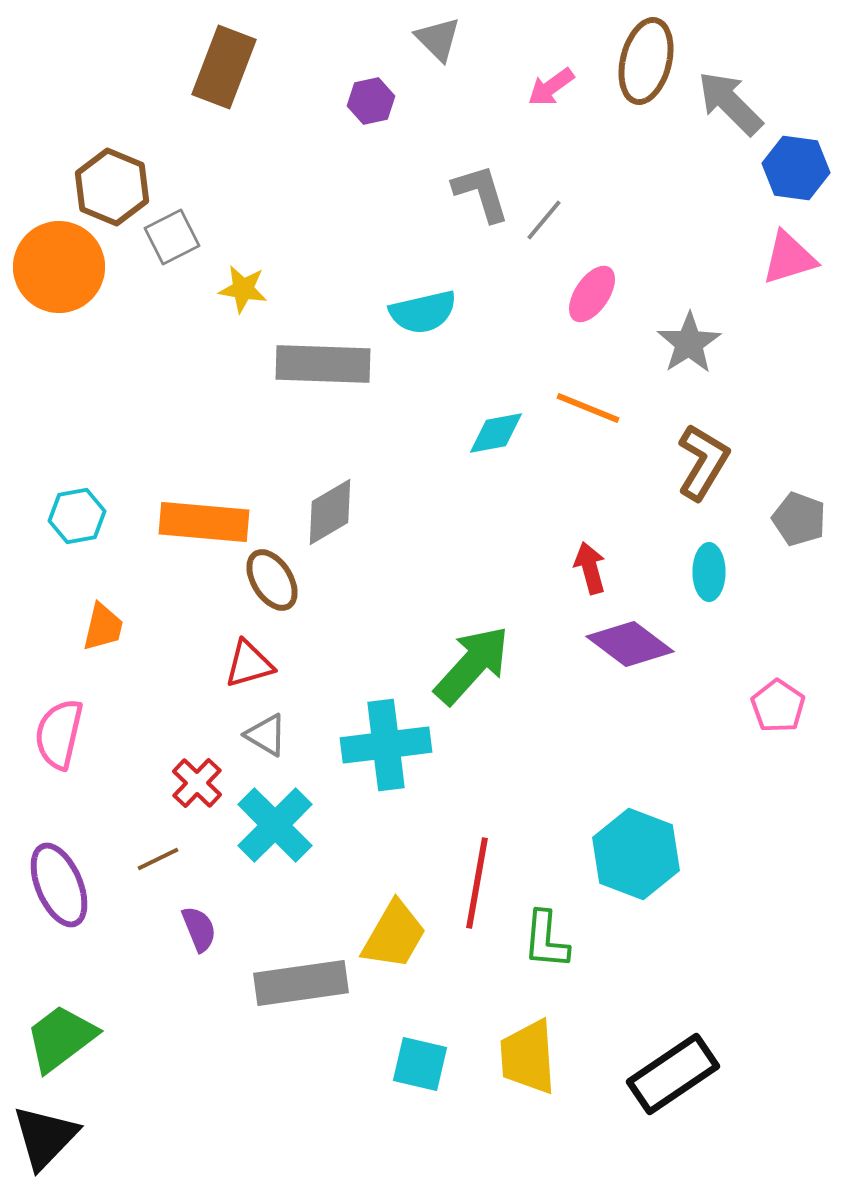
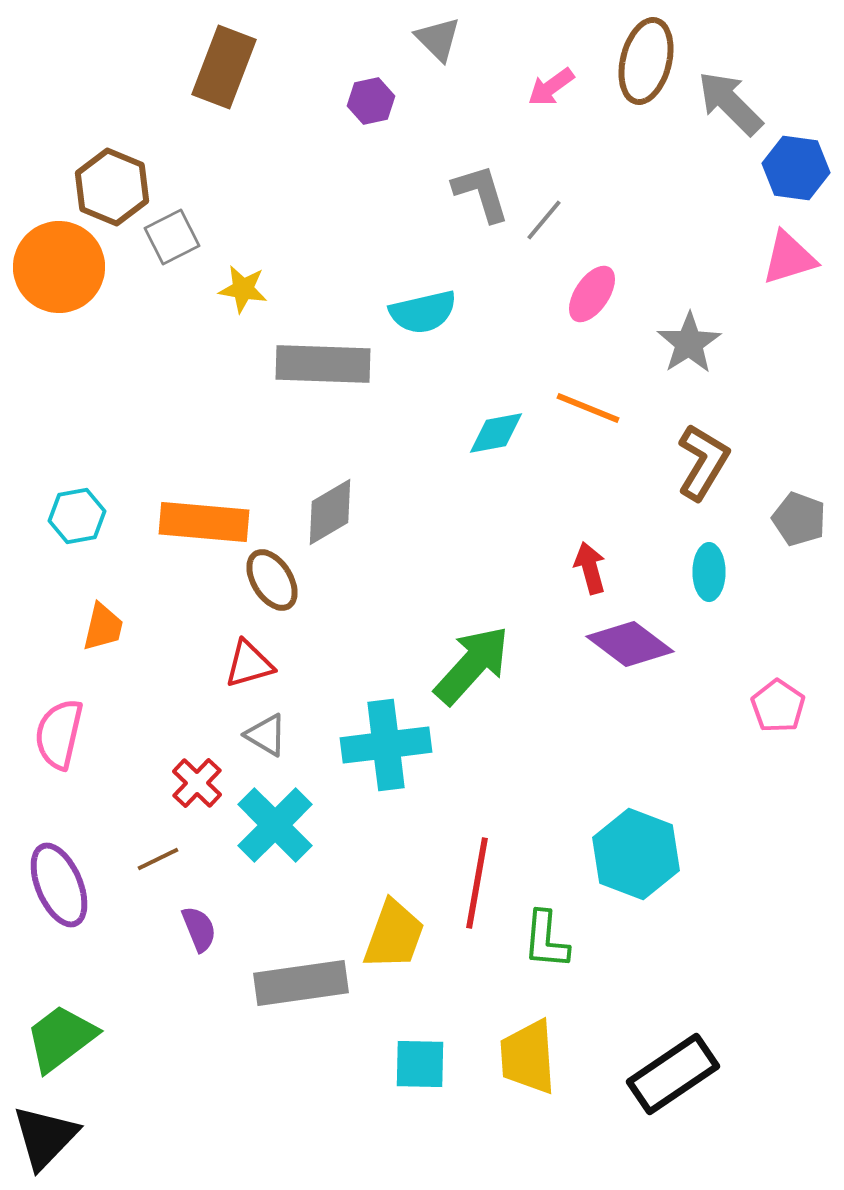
yellow trapezoid at (394, 935): rotated 10 degrees counterclockwise
cyan square at (420, 1064): rotated 12 degrees counterclockwise
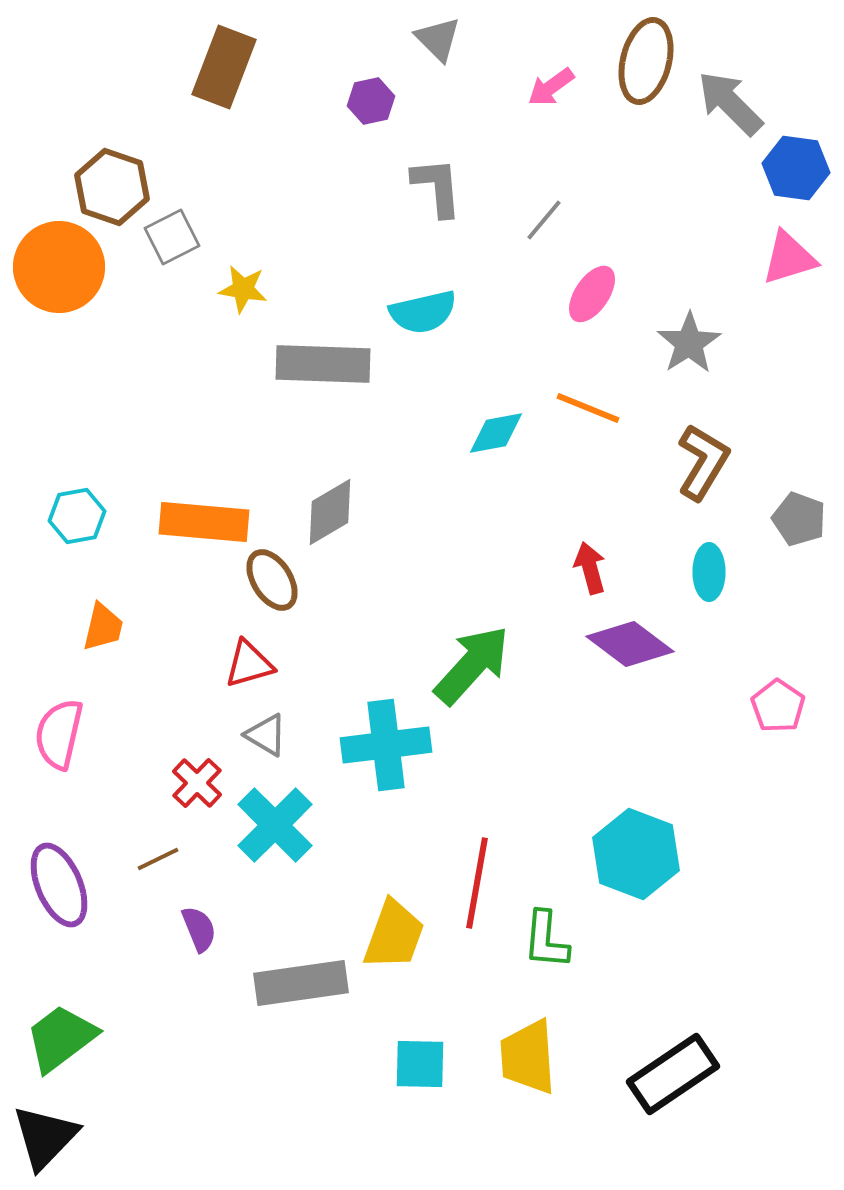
brown hexagon at (112, 187): rotated 4 degrees counterclockwise
gray L-shape at (481, 193): moved 44 px left, 6 px up; rotated 12 degrees clockwise
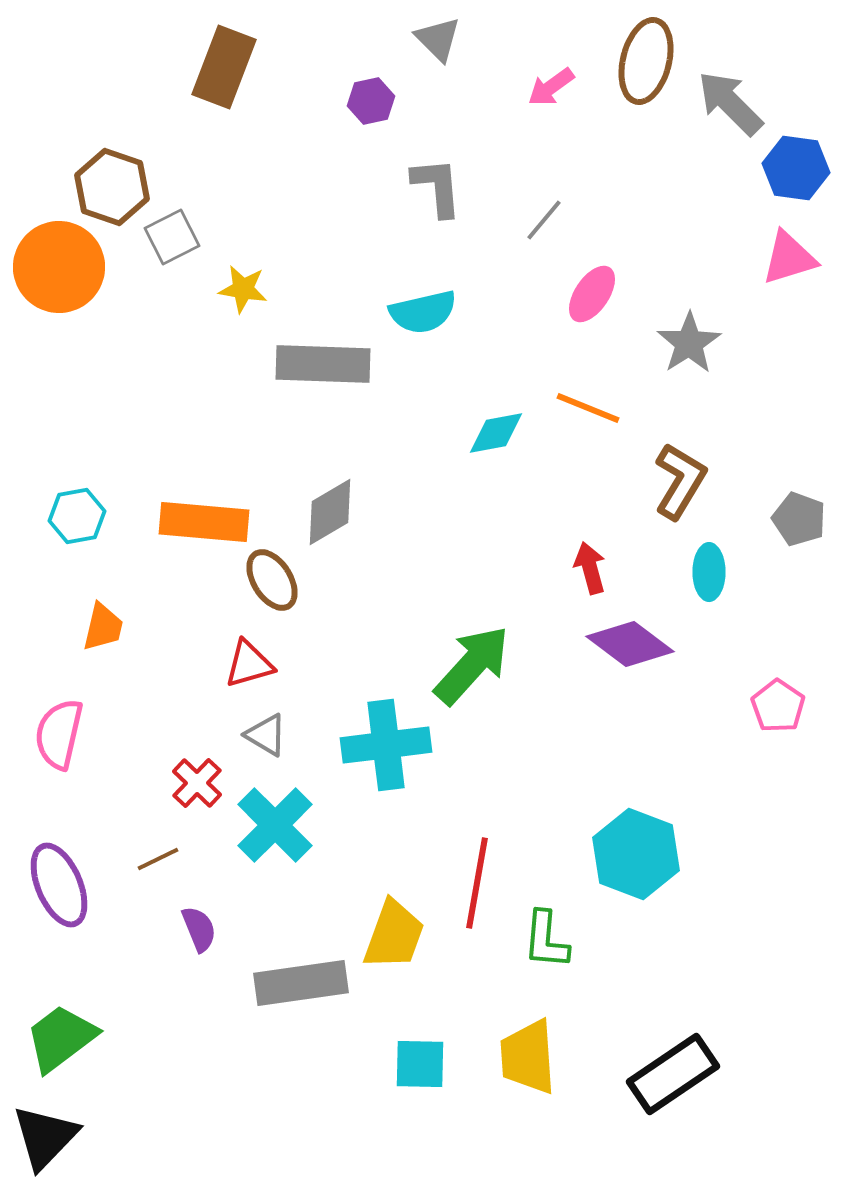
brown L-shape at (703, 462): moved 23 px left, 19 px down
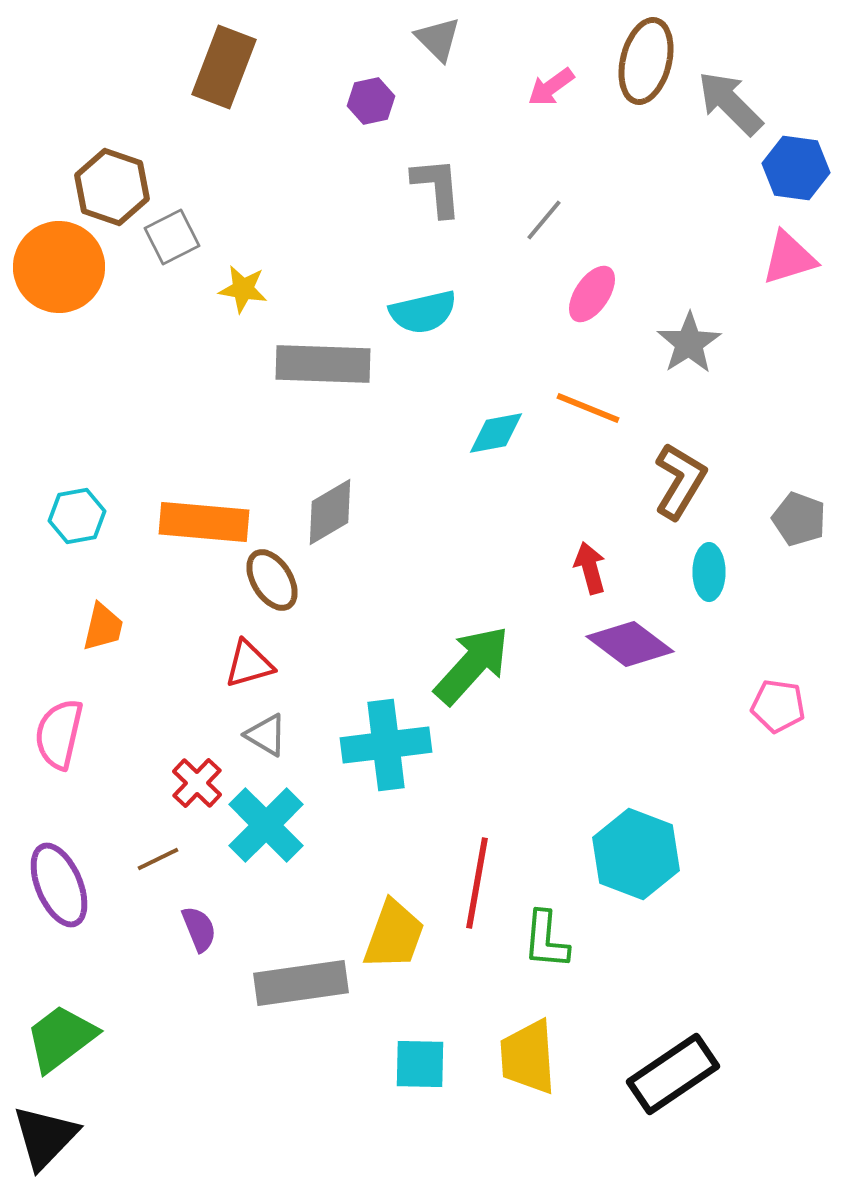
pink pentagon at (778, 706): rotated 26 degrees counterclockwise
cyan cross at (275, 825): moved 9 px left
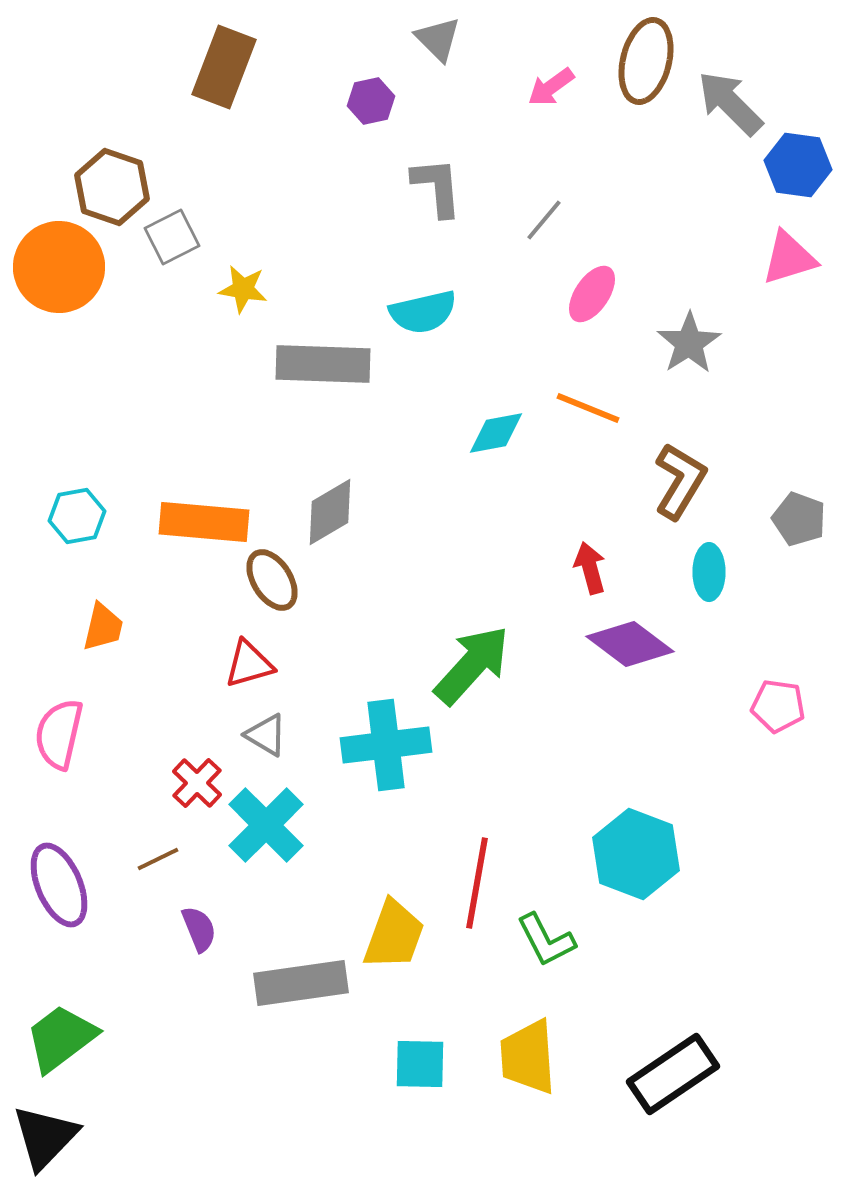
blue hexagon at (796, 168): moved 2 px right, 3 px up
green L-shape at (546, 940): rotated 32 degrees counterclockwise
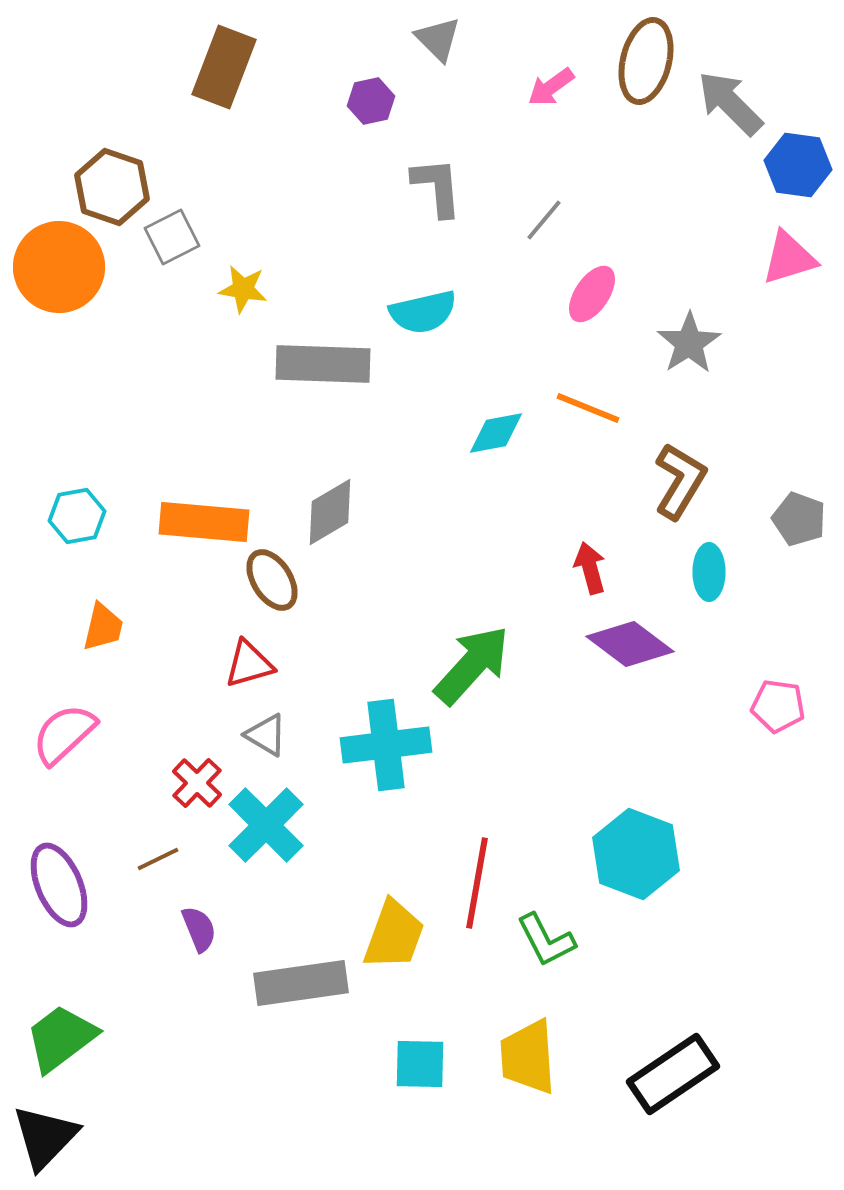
pink semicircle at (59, 734): moved 5 px right; rotated 34 degrees clockwise
